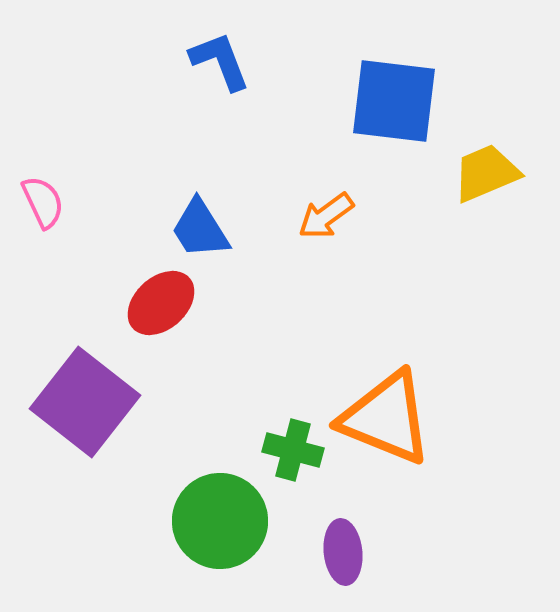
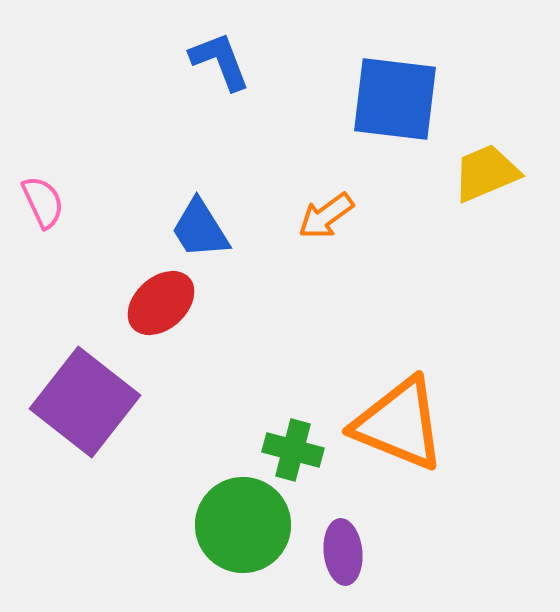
blue square: moved 1 px right, 2 px up
orange triangle: moved 13 px right, 6 px down
green circle: moved 23 px right, 4 px down
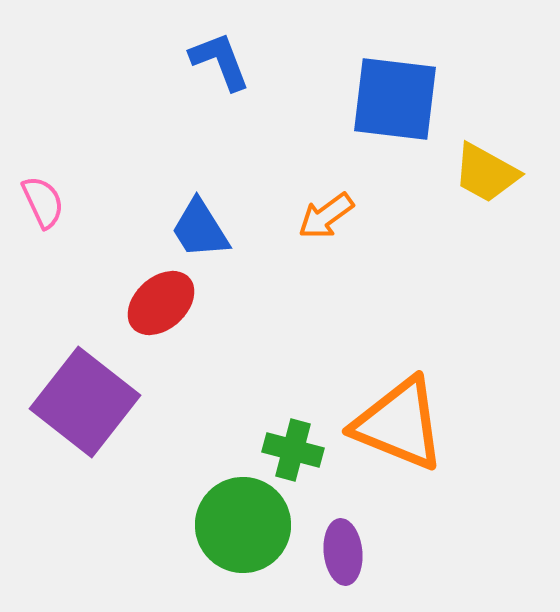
yellow trapezoid: rotated 128 degrees counterclockwise
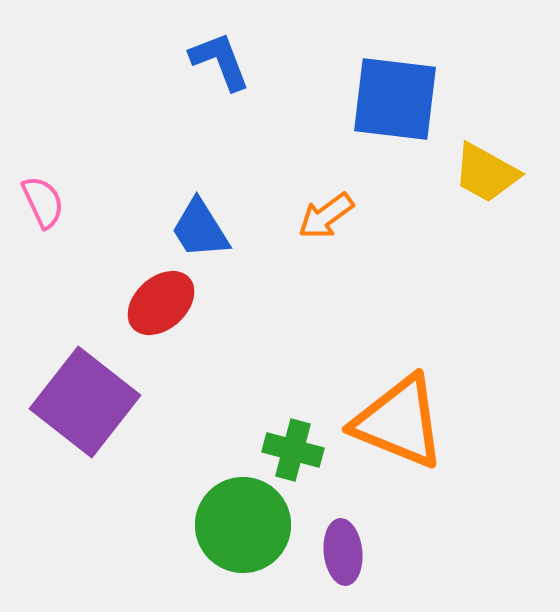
orange triangle: moved 2 px up
